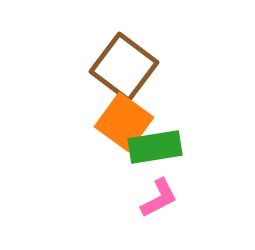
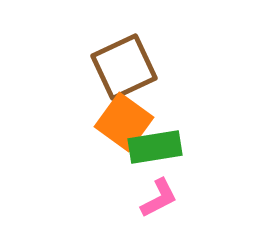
brown square: rotated 28 degrees clockwise
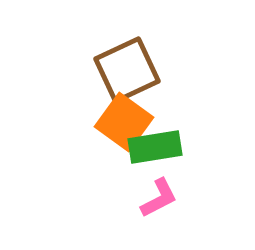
brown square: moved 3 px right, 3 px down
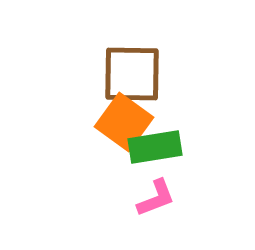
brown square: moved 5 px right, 4 px down; rotated 26 degrees clockwise
pink L-shape: moved 3 px left; rotated 6 degrees clockwise
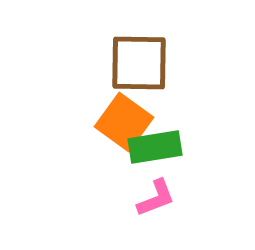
brown square: moved 7 px right, 11 px up
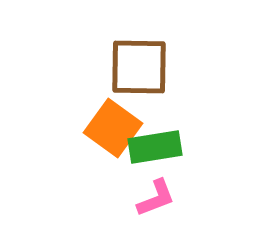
brown square: moved 4 px down
orange square: moved 11 px left, 6 px down
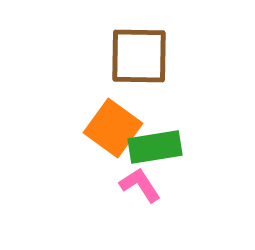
brown square: moved 11 px up
pink L-shape: moved 16 px left, 13 px up; rotated 102 degrees counterclockwise
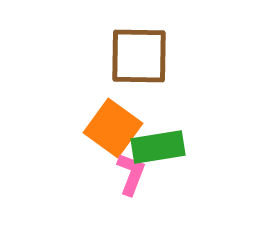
green rectangle: moved 3 px right
pink L-shape: moved 9 px left, 11 px up; rotated 54 degrees clockwise
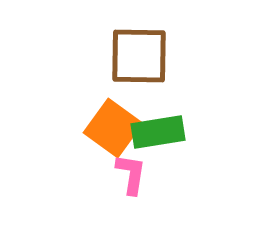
green rectangle: moved 15 px up
pink L-shape: rotated 12 degrees counterclockwise
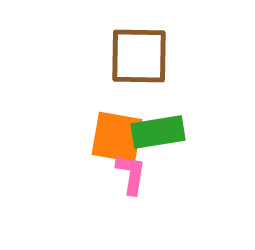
orange square: moved 4 px right, 9 px down; rotated 26 degrees counterclockwise
